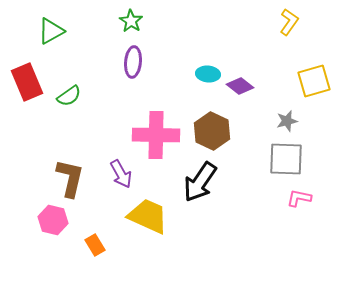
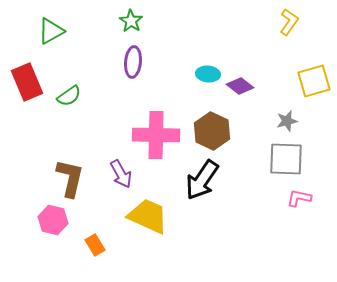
black arrow: moved 2 px right, 2 px up
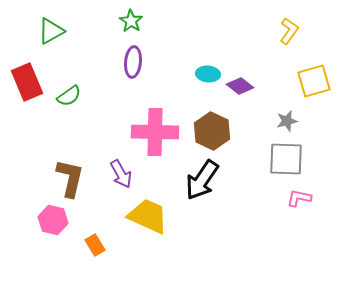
yellow L-shape: moved 9 px down
pink cross: moved 1 px left, 3 px up
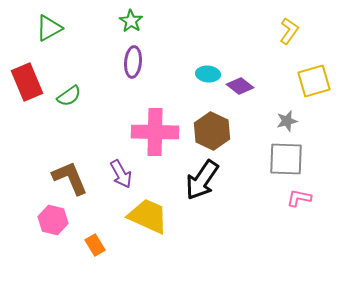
green triangle: moved 2 px left, 3 px up
brown L-shape: rotated 36 degrees counterclockwise
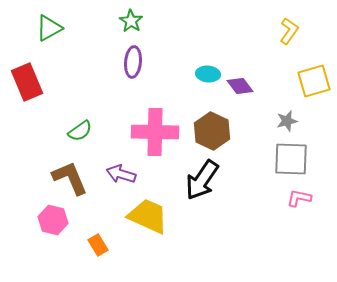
purple diamond: rotated 16 degrees clockwise
green semicircle: moved 11 px right, 35 px down
gray square: moved 5 px right
purple arrow: rotated 136 degrees clockwise
orange rectangle: moved 3 px right
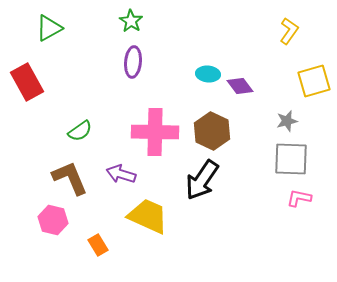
red rectangle: rotated 6 degrees counterclockwise
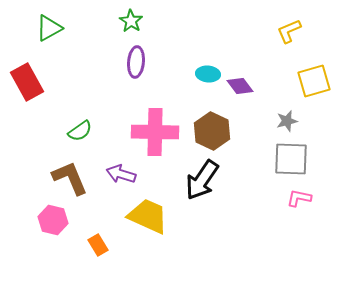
yellow L-shape: rotated 148 degrees counterclockwise
purple ellipse: moved 3 px right
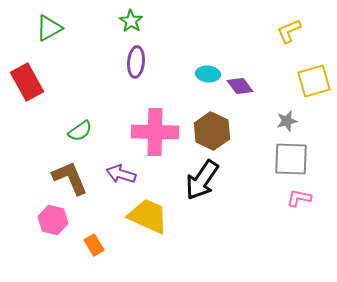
orange rectangle: moved 4 px left
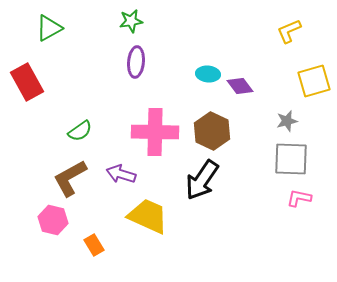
green star: rotated 30 degrees clockwise
brown L-shape: rotated 96 degrees counterclockwise
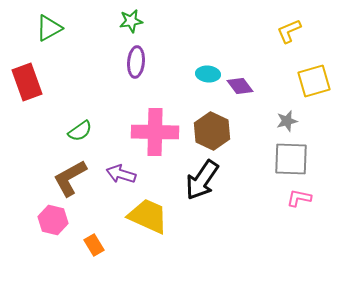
red rectangle: rotated 9 degrees clockwise
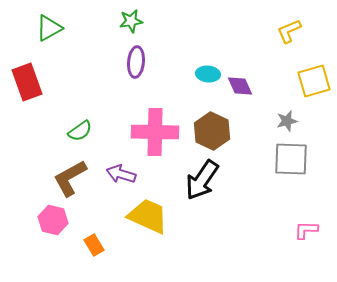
purple diamond: rotated 12 degrees clockwise
pink L-shape: moved 7 px right, 32 px down; rotated 10 degrees counterclockwise
